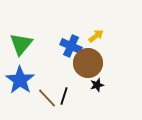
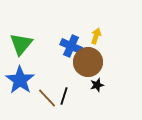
yellow arrow: rotated 35 degrees counterclockwise
brown circle: moved 1 px up
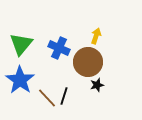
blue cross: moved 12 px left, 2 px down
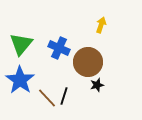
yellow arrow: moved 5 px right, 11 px up
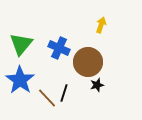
black line: moved 3 px up
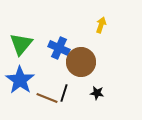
brown circle: moved 7 px left
black star: moved 8 px down; rotated 24 degrees clockwise
brown line: rotated 25 degrees counterclockwise
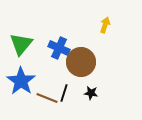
yellow arrow: moved 4 px right
blue star: moved 1 px right, 1 px down
black star: moved 6 px left
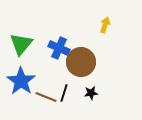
black star: rotated 16 degrees counterclockwise
brown line: moved 1 px left, 1 px up
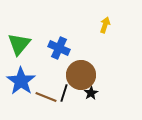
green triangle: moved 2 px left
brown circle: moved 13 px down
black star: rotated 24 degrees counterclockwise
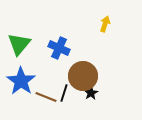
yellow arrow: moved 1 px up
brown circle: moved 2 px right, 1 px down
